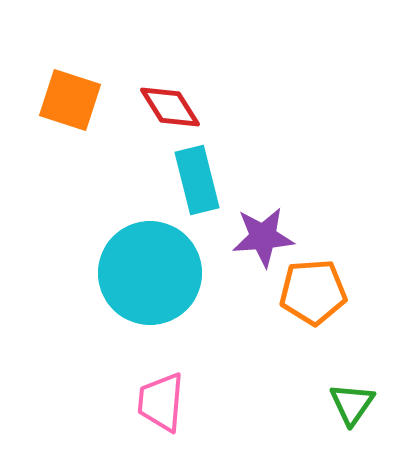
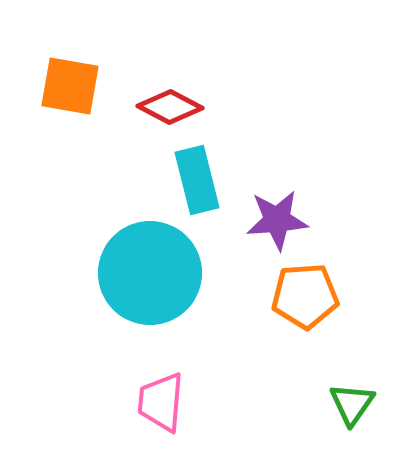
orange square: moved 14 px up; rotated 8 degrees counterclockwise
red diamond: rotated 30 degrees counterclockwise
purple star: moved 14 px right, 17 px up
orange pentagon: moved 8 px left, 4 px down
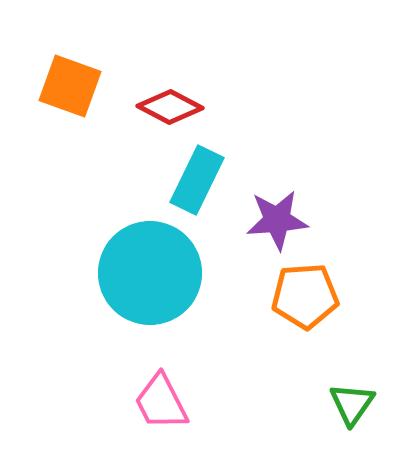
orange square: rotated 10 degrees clockwise
cyan rectangle: rotated 40 degrees clockwise
pink trapezoid: rotated 32 degrees counterclockwise
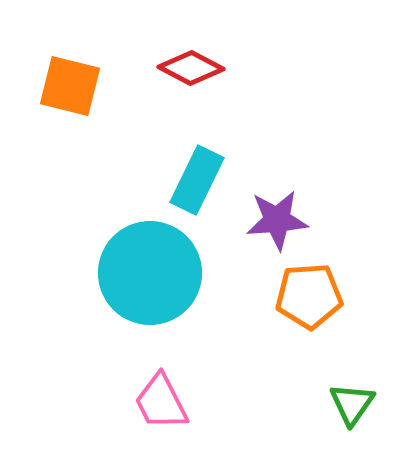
orange square: rotated 6 degrees counterclockwise
red diamond: moved 21 px right, 39 px up
orange pentagon: moved 4 px right
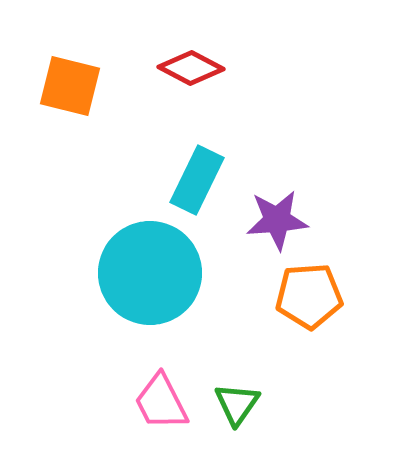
green triangle: moved 115 px left
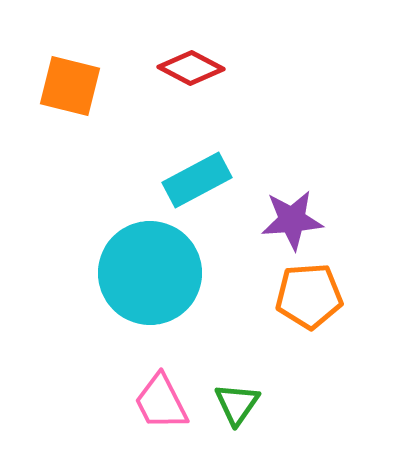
cyan rectangle: rotated 36 degrees clockwise
purple star: moved 15 px right
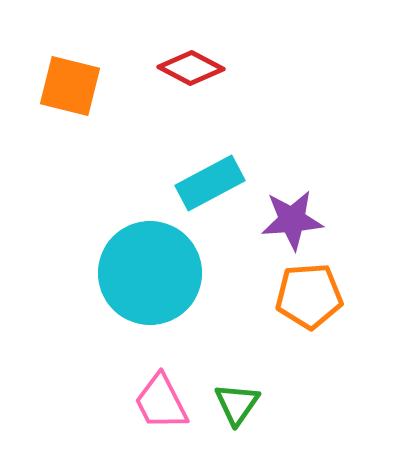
cyan rectangle: moved 13 px right, 3 px down
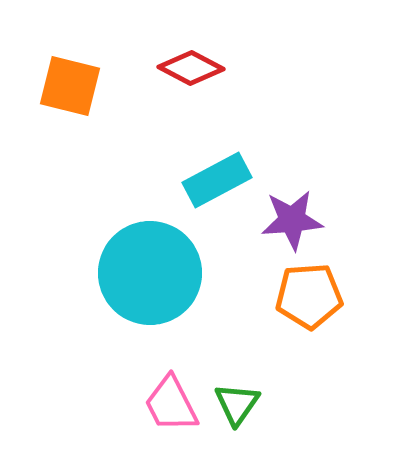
cyan rectangle: moved 7 px right, 3 px up
pink trapezoid: moved 10 px right, 2 px down
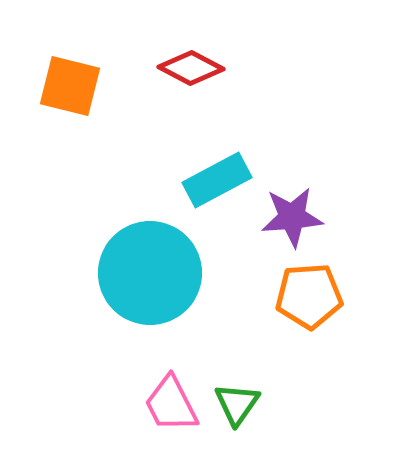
purple star: moved 3 px up
